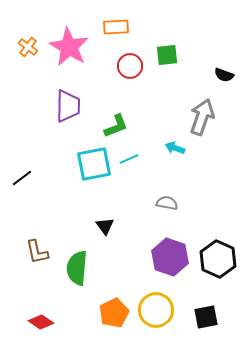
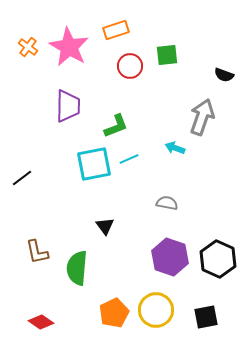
orange rectangle: moved 3 px down; rotated 15 degrees counterclockwise
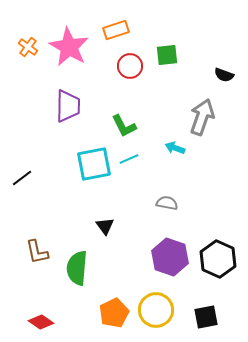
green L-shape: moved 8 px right; rotated 84 degrees clockwise
